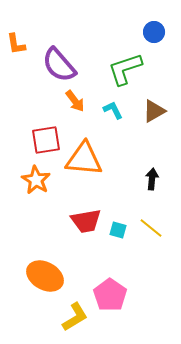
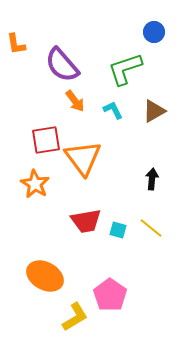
purple semicircle: moved 3 px right
orange triangle: moved 1 px left, 1 px up; rotated 48 degrees clockwise
orange star: moved 1 px left, 4 px down
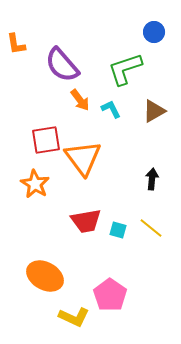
orange arrow: moved 5 px right, 1 px up
cyan L-shape: moved 2 px left, 1 px up
yellow L-shape: moved 1 px left; rotated 56 degrees clockwise
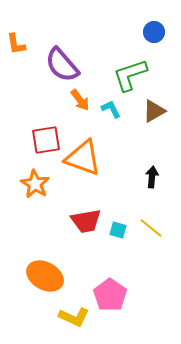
green L-shape: moved 5 px right, 6 px down
orange triangle: rotated 33 degrees counterclockwise
black arrow: moved 2 px up
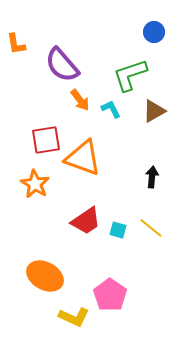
red trapezoid: rotated 24 degrees counterclockwise
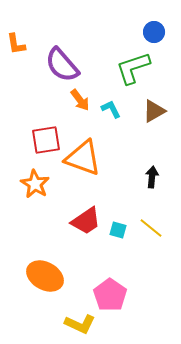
green L-shape: moved 3 px right, 7 px up
yellow L-shape: moved 6 px right, 7 px down
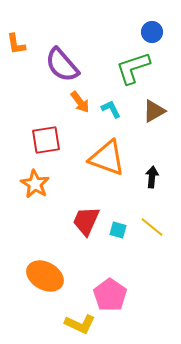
blue circle: moved 2 px left
orange arrow: moved 2 px down
orange triangle: moved 24 px right
red trapezoid: rotated 148 degrees clockwise
yellow line: moved 1 px right, 1 px up
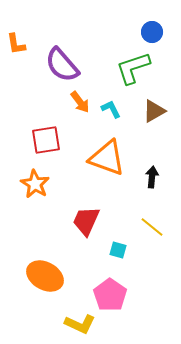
cyan square: moved 20 px down
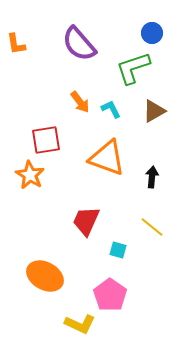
blue circle: moved 1 px down
purple semicircle: moved 17 px right, 21 px up
orange star: moved 5 px left, 9 px up
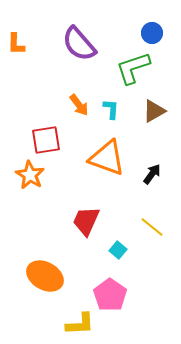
orange L-shape: rotated 10 degrees clockwise
orange arrow: moved 1 px left, 3 px down
cyan L-shape: rotated 30 degrees clockwise
black arrow: moved 3 px up; rotated 30 degrees clockwise
cyan square: rotated 24 degrees clockwise
yellow L-shape: rotated 28 degrees counterclockwise
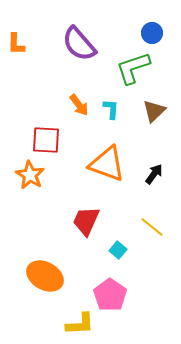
brown triangle: rotated 15 degrees counterclockwise
red square: rotated 12 degrees clockwise
orange triangle: moved 6 px down
black arrow: moved 2 px right
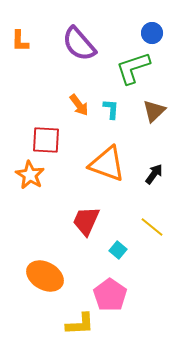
orange L-shape: moved 4 px right, 3 px up
